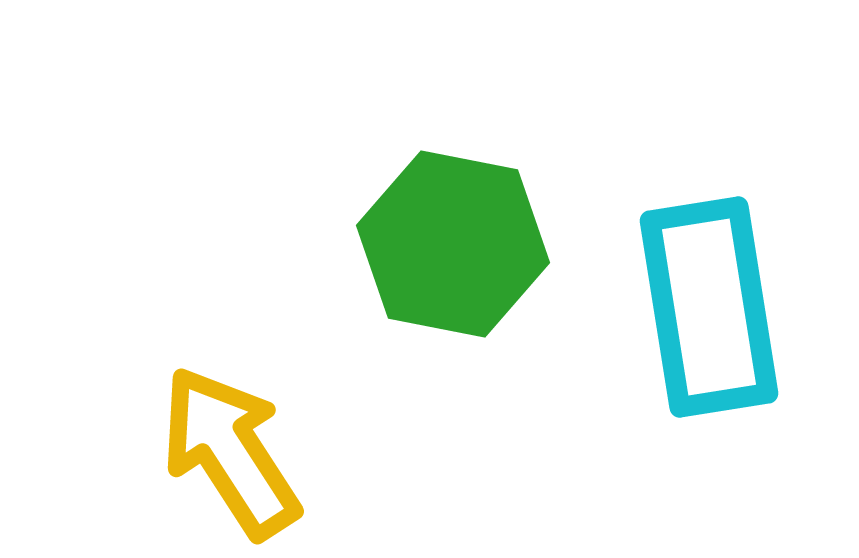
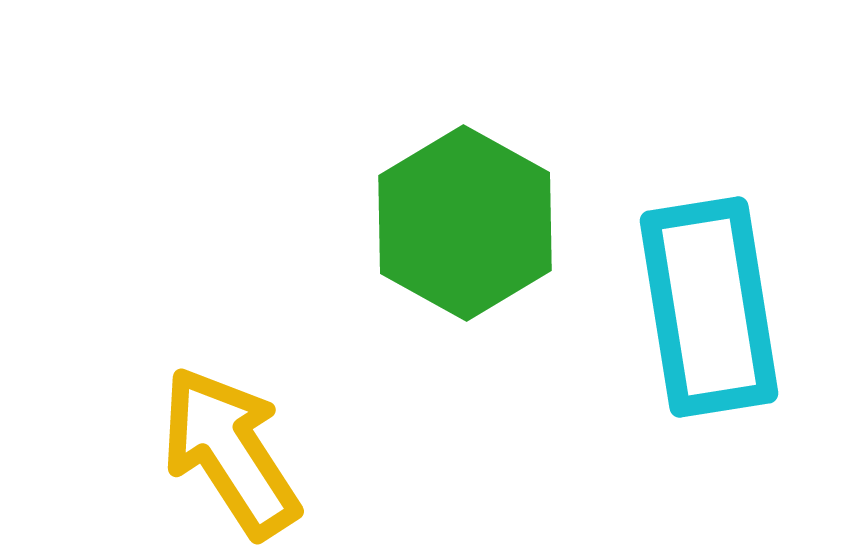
green hexagon: moved 12 px right, 21 px up; rotated 18 degrees clockwise
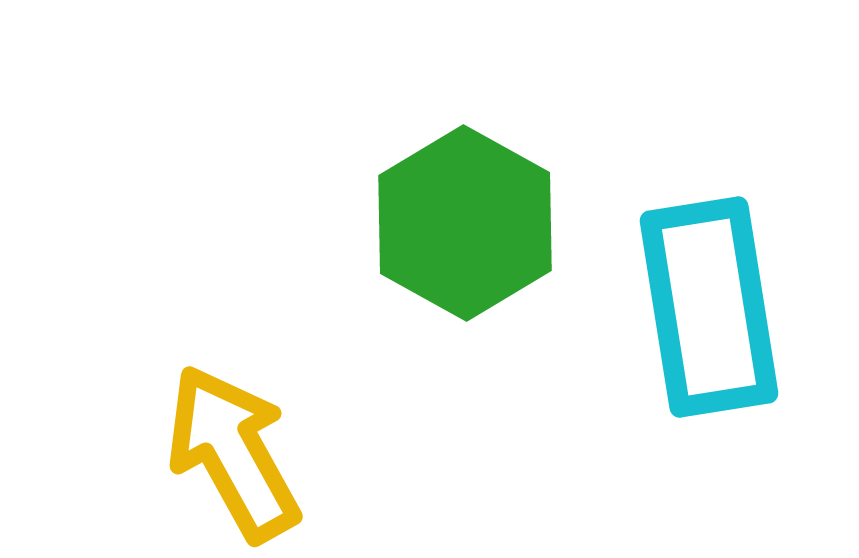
yellow arrow: moved 3 px right, 1 px down; rotated 4 degrees clockwise
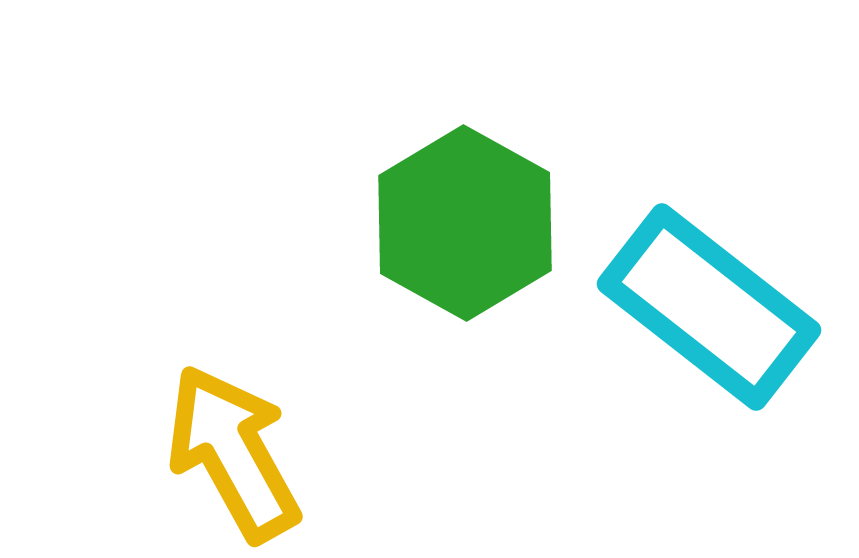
cyan rectangle: rotated 43 degrees counterclockwise
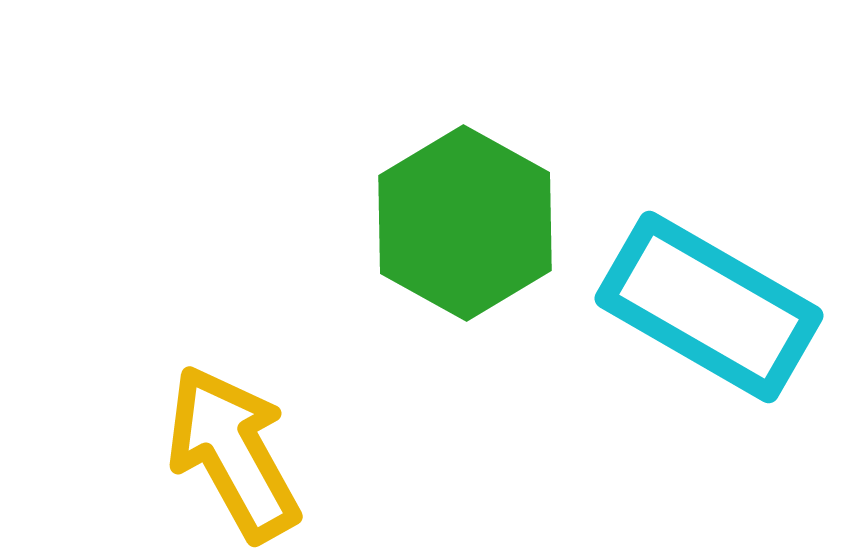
cyan rectangle: rotated 8 degrees counterclockwise
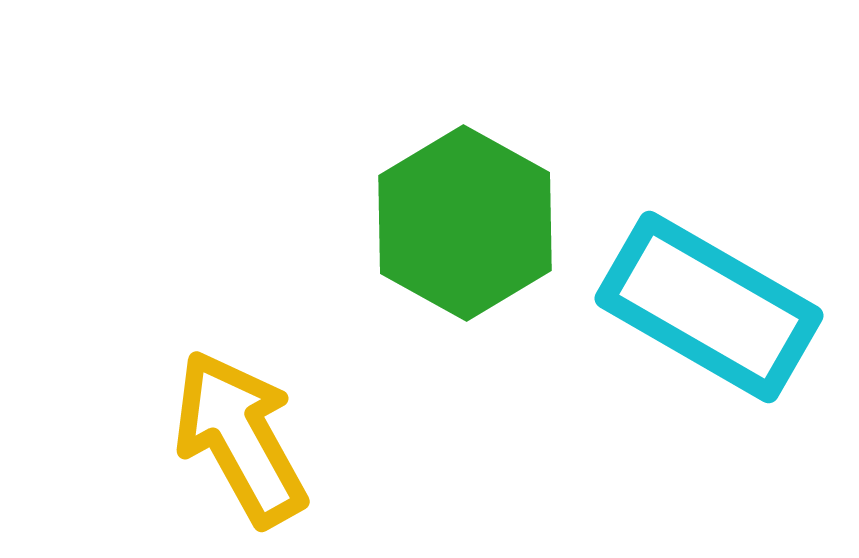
yellow arrow: moved 7 px right, 15 px up
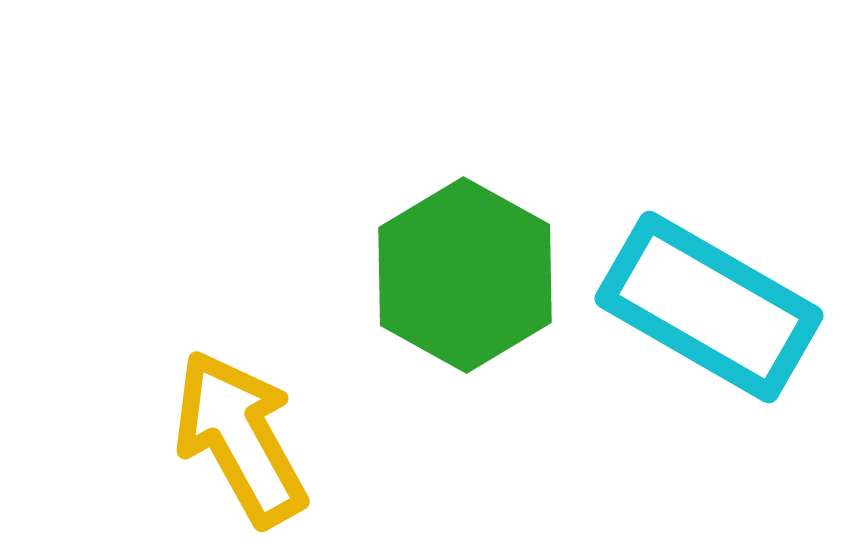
green hexagon: moved 52 px down
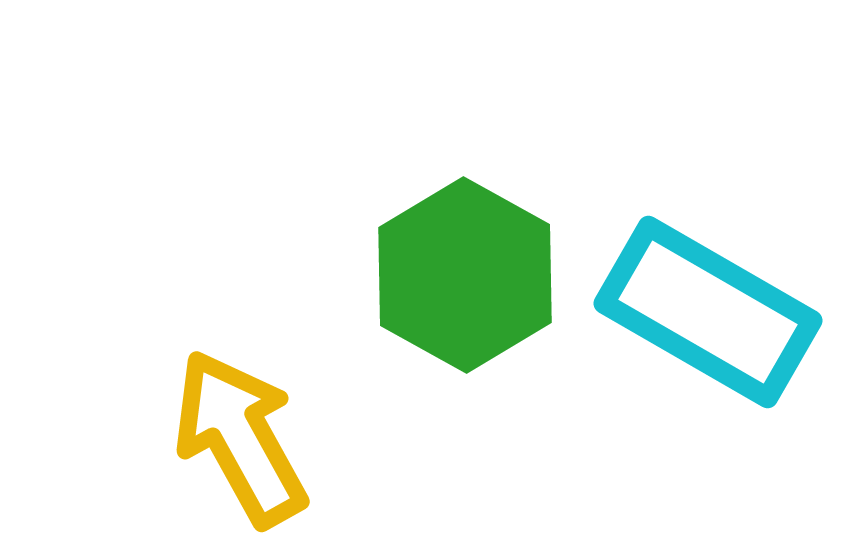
cyan rectangle: moved 1 px left, 5 px down
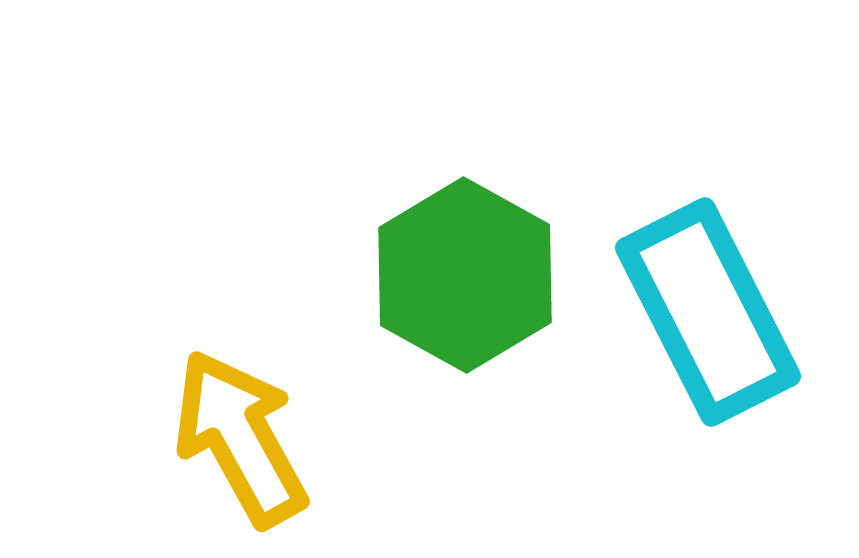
cyan rectangle: rotated 33 degrees clockwise
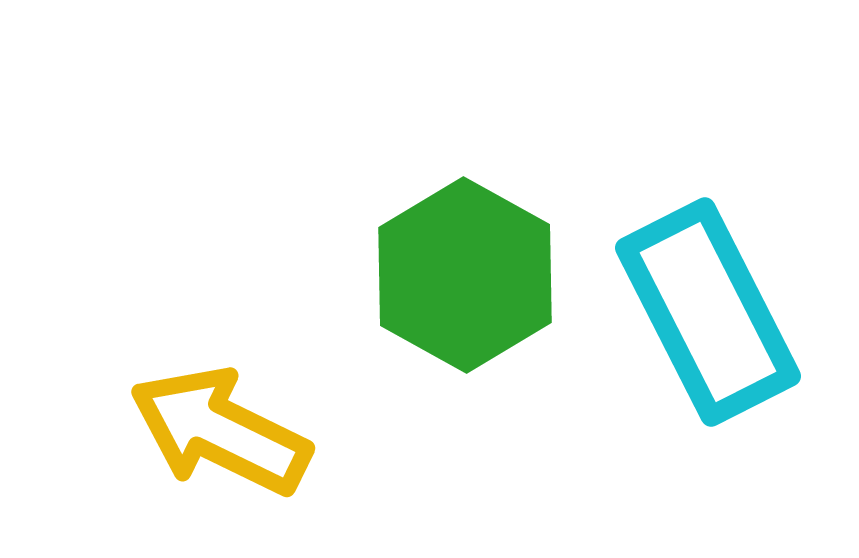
yellow arrow: moved 20 px left, 7 px up; rotated 35 degrees counterclockwise
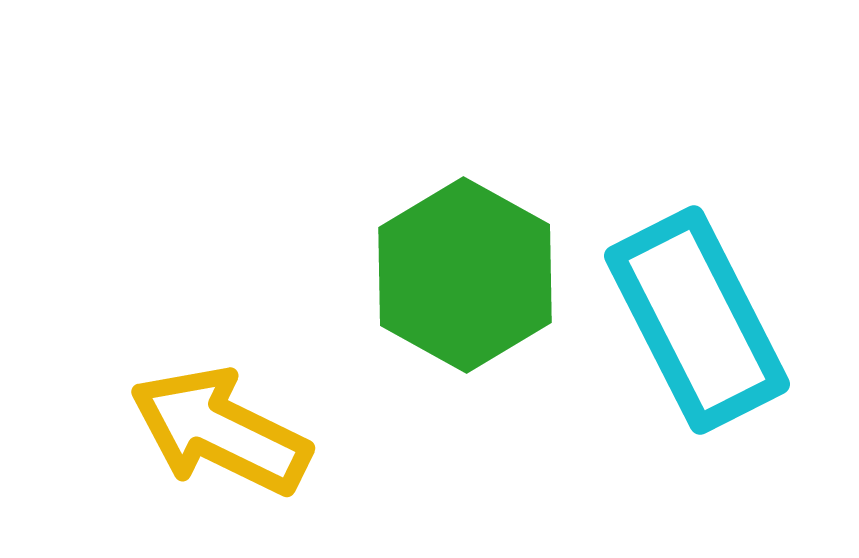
cyan rectangle: moved 11 px left, 8 px down
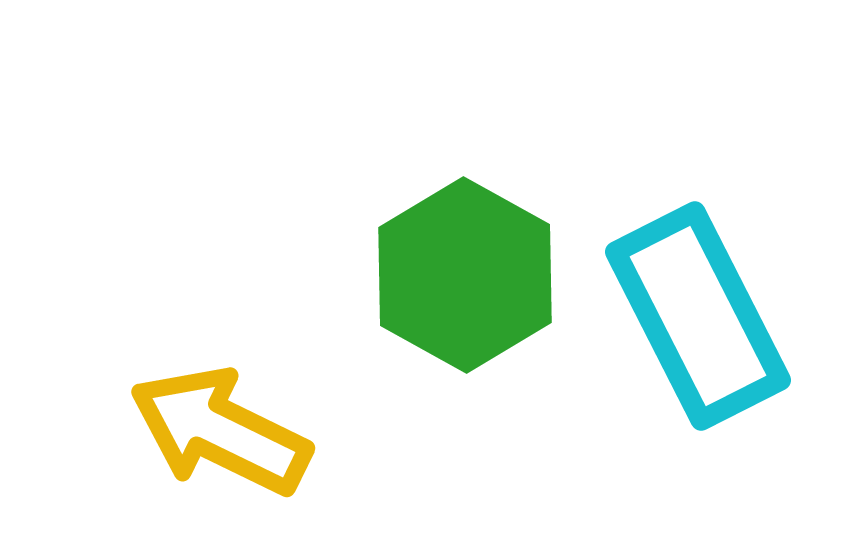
cyan rectangle: moved 1 px right, 4 px up
